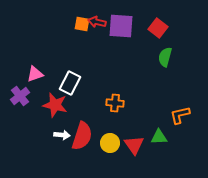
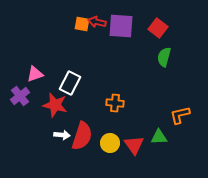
green semicircle: moved 1 px left
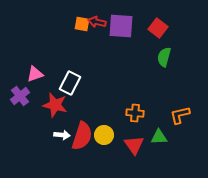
orange cross: moved 20 px right, 10 px down
yellow circle: moved 6 px left, 8 px up
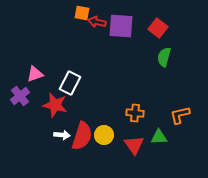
orange square: moved 11 px up
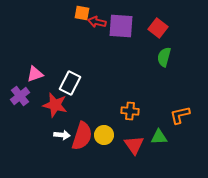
orange cross: moved 5 px left, 2 px up
